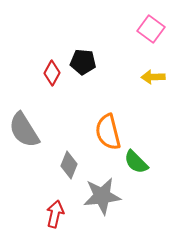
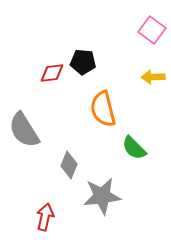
pink square: moved 1 px right, 1 px down
red diamond: rotated 55 degrees clockwise
orange semicircle: moved 5 px left, 23 px up
green semicircle: moved 2 px left, 14 px up
red arrow: moved 10 px left, 3 px down
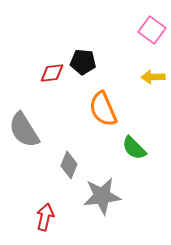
orange semicircle: rotated 9 degrees counterclockwise
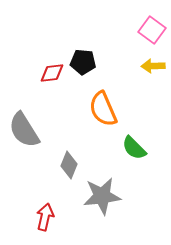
yellow arrow: moved 11 px up
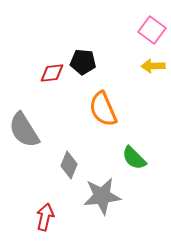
green semicircle: moved 10 px down
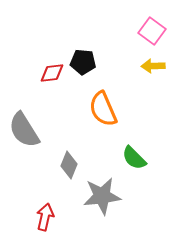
pink square: moved 1 px down
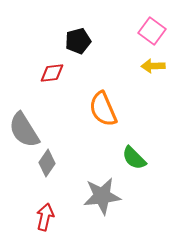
black pentagon: moved 5 px left, 21 px up; rotated 20 degrees counterclockwise
gray diamond: moved 22 px left, 2 px up; rotated 12 degrees clockwise
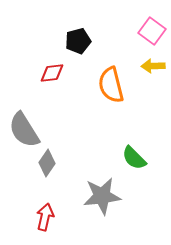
orange semicircle: moved 8 px right, 24 px up; rotated 9 degrees clockwise
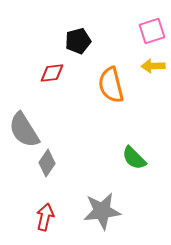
pink square: rotated 36 degrees clockwise
gray star: moved 15 px down
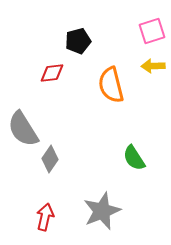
gray semicircle: moved 1 px left, 1 px up
green semicircle: rotated 12 degrees clockwise
gray diamond: moved 3 px right, 4 px up
gray star: rotated 15 degrees counterclockwise
